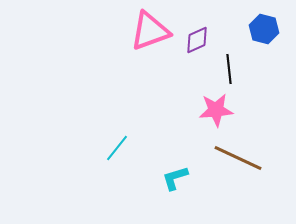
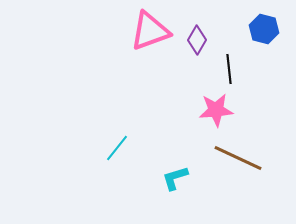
purple diamond: rotated 36 degrees counterclockwise
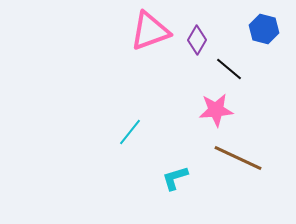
black line: rotated 44 degrees counterclockwise
cyan line: moved 13 px right, 16 px up
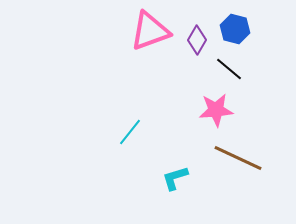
blue hexagon: moved 29 px left
